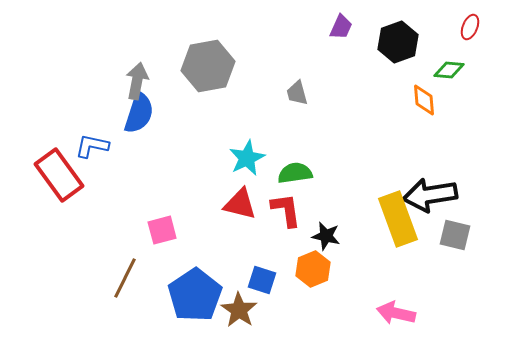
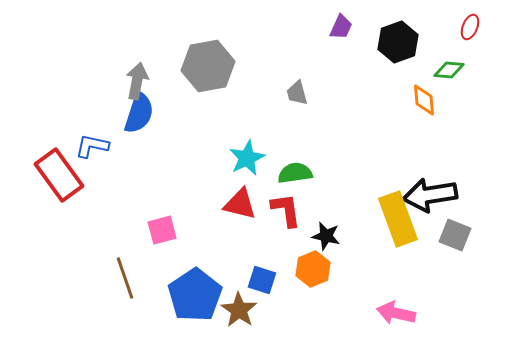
gray square: rotated 8 degrees clockwise
brown line: rotated 45 degrees counterclockwise
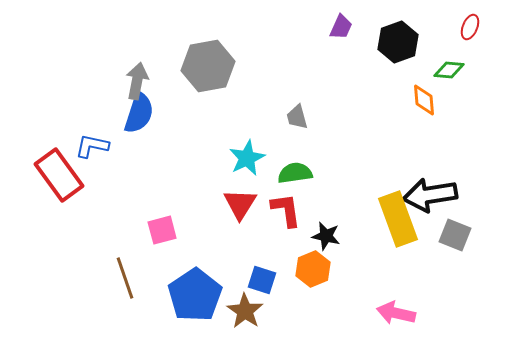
gray trapezoid: moved 24 px down
red triangle: rotated 48 degrees clockwise
brown star: moved 6 px right, 1 px down
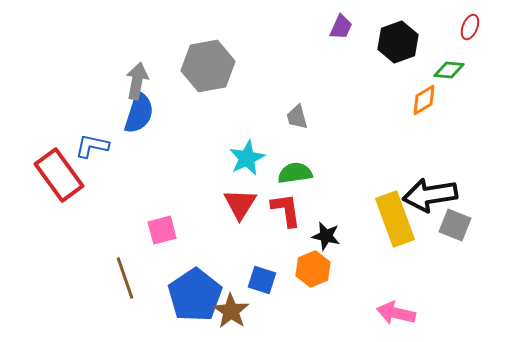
orange diamond: rotated 64 degrees clockwise
yellow rectangle: moved 3 px left
gray square: moved 10 px up
brown star: moved 14 px left
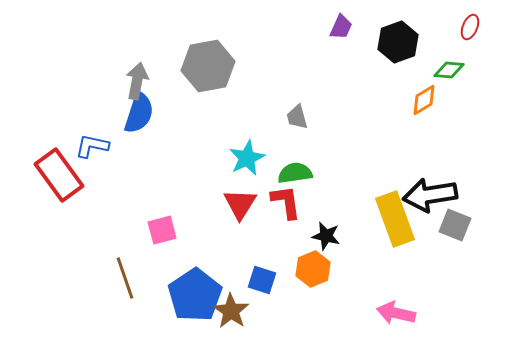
red L-shape: moved 8 px up
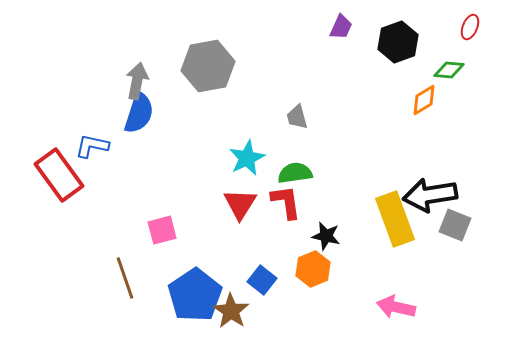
blue square: rotated 20 degrees clockwise
pink arrow: moved 6 px up
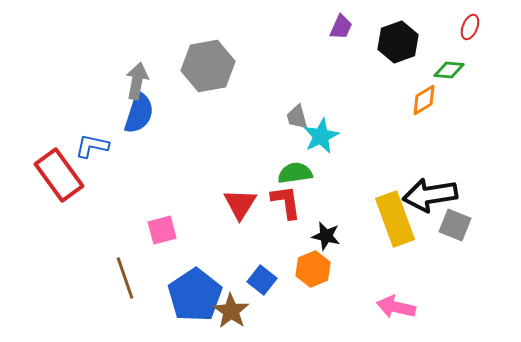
cyan star: moved 74 px right, 22 px up
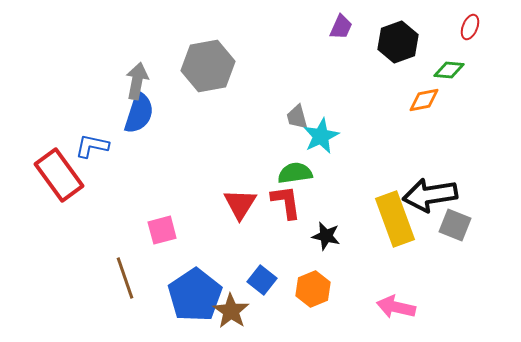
orange diamond: rotated 20 degrees clockwise
orange hexagon: moved 20 px down
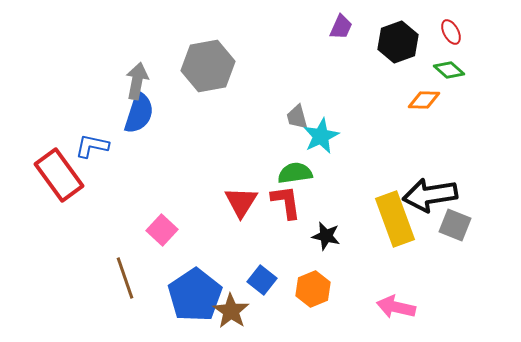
red ellipse: moved 19 px left, 5 px down; rotated 50 degrees counterclockwise
green diamond: rotated 36 degrees clockwise
orange diamond: rotated 12 degrees clockwise
red triangle: moved 1 px right, 2 px up
pink square: rotated 32 degrees counterclockwise
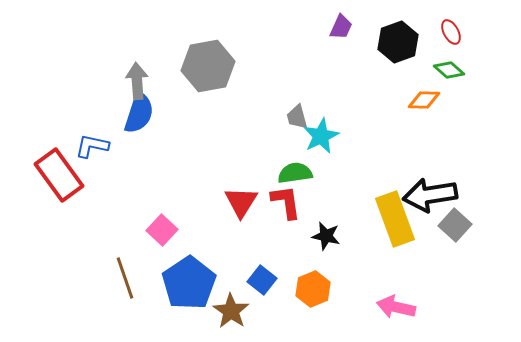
gray arrow: rotated 15 degrees counterclockwise
gray square: rotated 20 degrees clockwise
blue pentagon: moved 6 px left, 12 px up
